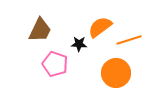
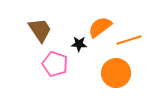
brown trapezoid: rotated 60 degrees counterclockwise
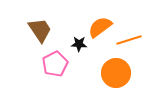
pink pentagon: rotated 25 degrees clockwise
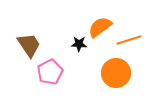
brown trapezoid: moved 11 px left, 15 px down
pink pentagon: moved 5 px left, 8 px down
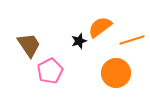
orange line: moved 3 px right
black star: moved 3 px up; rotated 21 degrees counterclockwise
pink pentagon: moved 1 px up
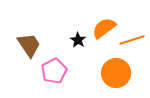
orange semicircle: moved 4 px right, 1 px down
black star: moved 1 px left, 1 px up; rotated 21 degrees counterclockwise
pink pentagon: moved 4 px right
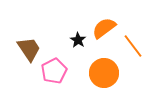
orange line: moved 1 px right, 6 px down; rotated 70 degrees clockwise
brown trapezoid: moved 4 px down
orange circle: moved 12 px left
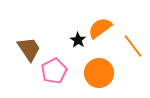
orange semicircle: moved 4 px left
orange circle: moved 5 px left
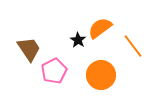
orange circle: moved 2 px right, 2 px down
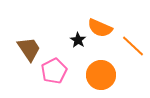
orange semicircle: rotated 120 degrees counterclockwise
orange line: rotated 10 degrees counterclockwise
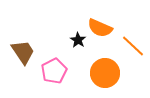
brown trapezoid: moved 6 px left, 3 px down
orange circle: moved 4 px right, 2 px up
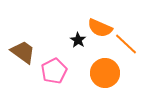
orange line: moved 7 px left, 2 px up
brown trapezoid: rotated 20 degrees counterclockwise
